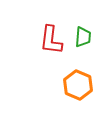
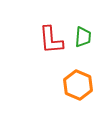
red L-shape: rotated 12 degrees counterclockwise
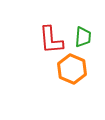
orange hexagon: moved 6 px left, 16 px up
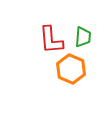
orange hexagon: moved 1 px left
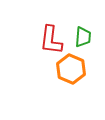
red L-shape: rotated 12 degrees clockwise
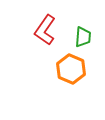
red L-shape: moved 6 px left, 10 px up; rotated 28 degrees clockwise
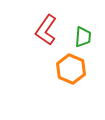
red L-shape: moved 1 px right
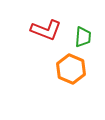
red L-shape: rotated 104 degrees counterclockwise
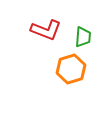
orange hexagon: rotated 20 degrees clockwise
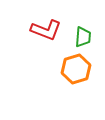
orange hexagon: moved 5 px right
